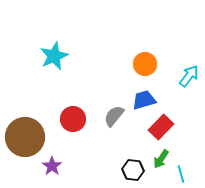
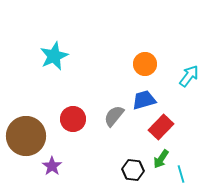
brown circle: moved 1 px right, 1 px up
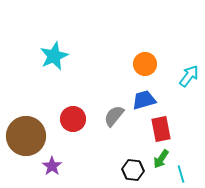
red rectangle: moved 2 px down; rotated 55 degrees counterclockwise
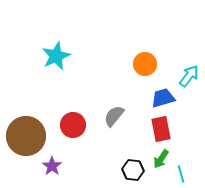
cyan star: moved 2 px right
blue trapezoid: moved 19 px right, 2 px up
red circle: moved 6 px down
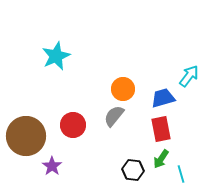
orange circle: moved 22 px left, 25 px down
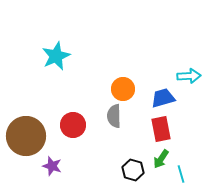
cyan arrow: rotated 50 degrees clockwise
gray semicircle: rotated 40 degrees counterclockwise
purple star: rotated 18 degrees counterclockwise
black hexagon: rotated 10 degrees clockwise
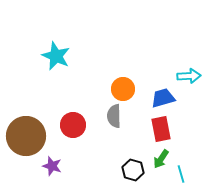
cyan star: rotated 24 degrees counterclockwise
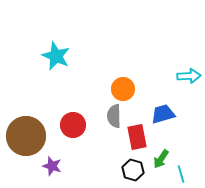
blue trapezoid: moved 16 px down
red rectangle: moved 24 px left, 8 px down
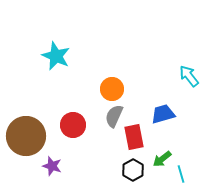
cyan arrow: rotated 125 degrees counterclockwise
orange circle: moved 11 px left
gray semicircle: rotated 25 degrees clockwise
red rectangle: moved 3 px left
green arrow: moved 1 px right; rotated 18 degrees clockwise
black hexagon: rotated 15 degrees clockwise
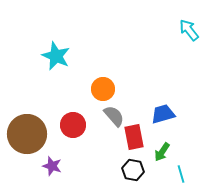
cyan arrow: moved 46 px up
orange circle: moved 9 px left
gray semicircle: rotated 115 degrees clockwise
brown circle: moved 1 px right, 2 px up
green arrow: moved 7 px up; rotated 18 degrees counterclockwise
black hexagon: rotated 20 degrees counterclockwise
